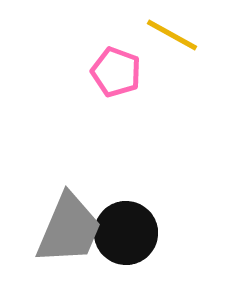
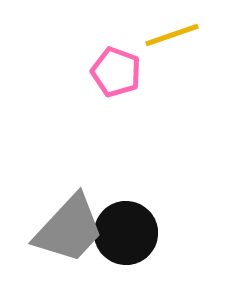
yellow line: rotated 48 degrees counterclockwise
gray trapezoid: rotated 20 degrees clockwise
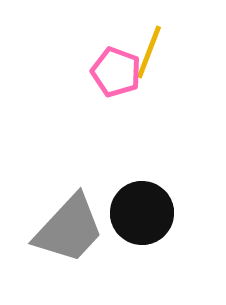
yellow line: moved 23 px left, 17 px down; rotated 50 degrees counterclockwise
black circle: moved 16 px right, 20 px up
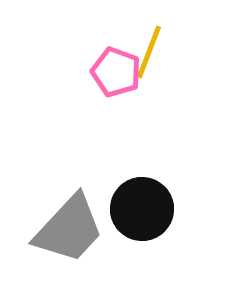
black circle: moved 4 px up
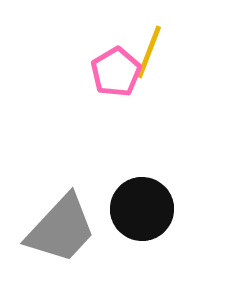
pink pentagon: rotated 21 degrees clockwise
gray trapezoid: moved 8 px left
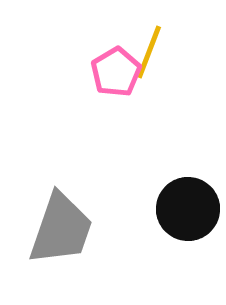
black circle: moved 46 px right
gray trapezoid: rotated 24 degrees counterclockwise
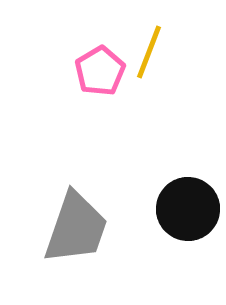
pink pentagon: moved 16 px left, 1 px up
gray trapezoid: moved 15 px right, 1 px up
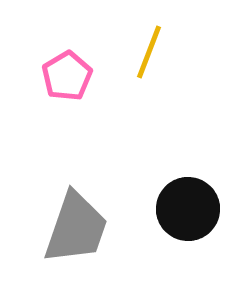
pink pentagon: moved 33 px left, 5 px down
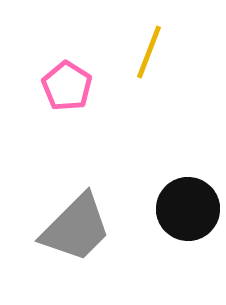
pink pentagon: moved 10 px down; rotated 9 degrees counterclockwise
gray trapezoid: rotated 26 degrees clockwise
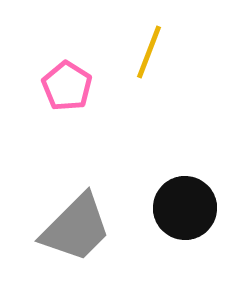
black circle: moved 3 px left, 1 px up
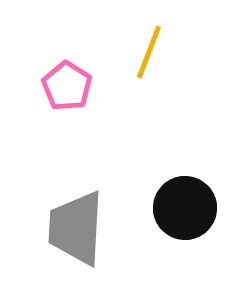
gray trapezoid: rotated 138 degrees clockwise
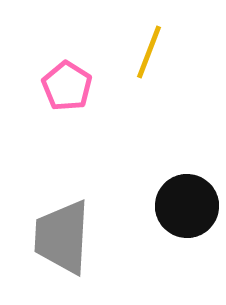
black circle: moved 2 px right, 2 px up
gray trapezoid: moved 14 px left, 9 px down
